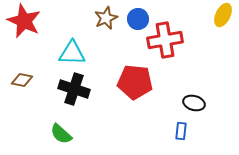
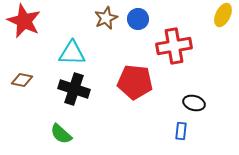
red cross: moved 9 px right, 6 px down
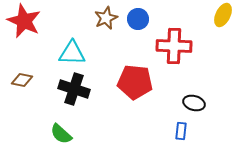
red cross: rotated 12 degrees clockwise
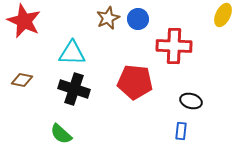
brown star: moved 2 px right
black ellipse: moved 3 px left, 2 px up
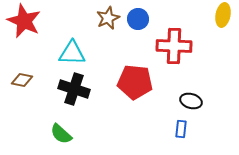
yellow ellipse: rotated 15 degrees counterclockwise
blue rectangle: moved 2 px up
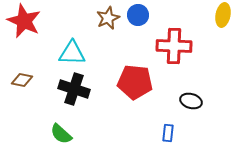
blue circle: moved 4 px up
blue rectangle: moved 13 px left, 4 px down
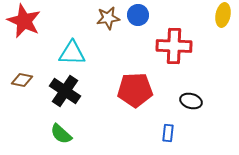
brown star: rotated 15 degrees clockwise
red pentagon: moved 8 px down; rotated 8 degrees counterclockwise
black cross: moved 9 px left, 2 px down; rotated 16 degrees clockwise
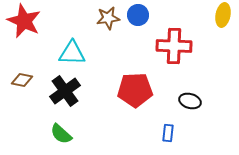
black cross: rotated 20 degrees clockwise
black ellipse: moved 1 px left
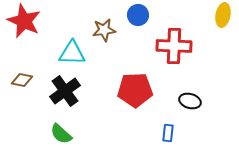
brown star: moved 4 px left, 12 px down
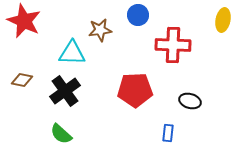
yellow ellipse: moved 5 px down
brown star: moved 4 px left
red cross: moved 1 px left, 1 px up
